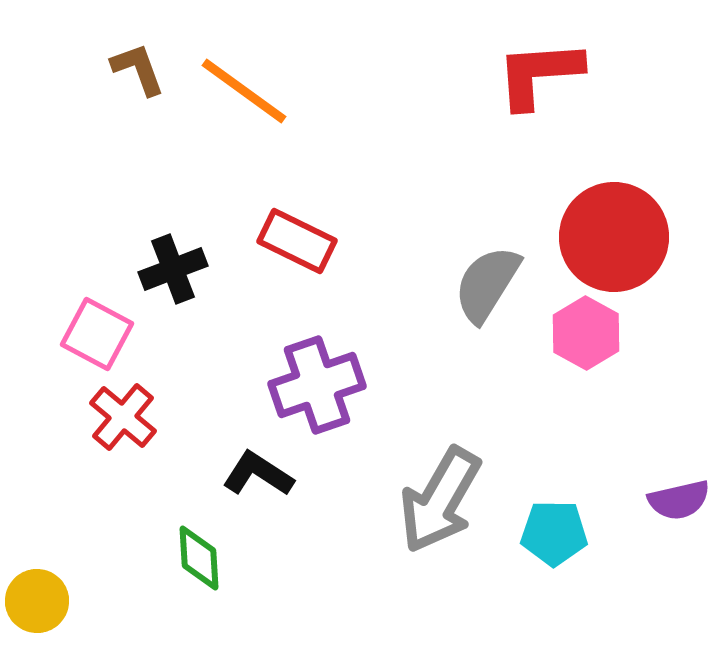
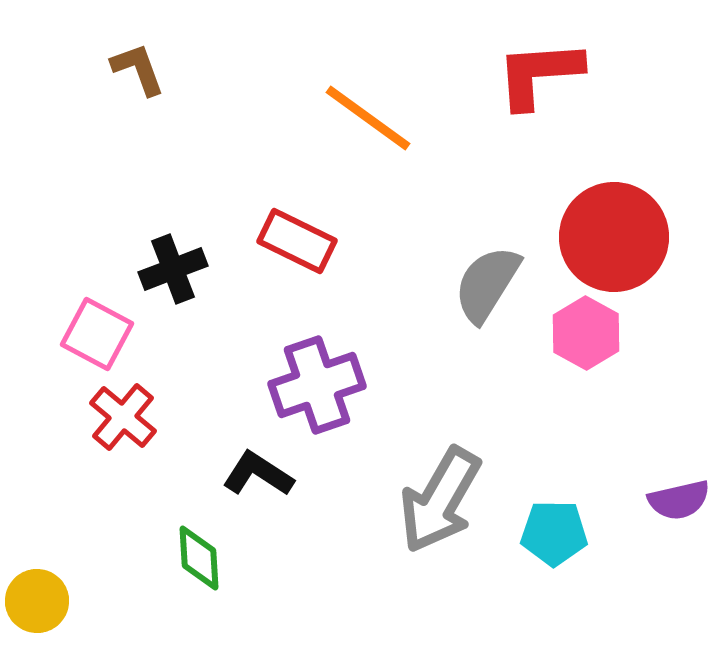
orange line: moved 124 px right, 27 px down
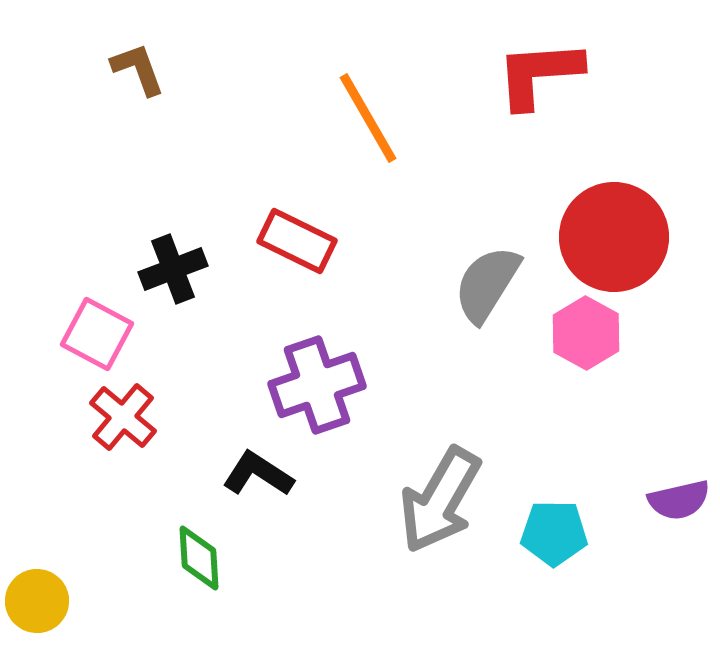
orange line: rotated 24 degrees clockwise
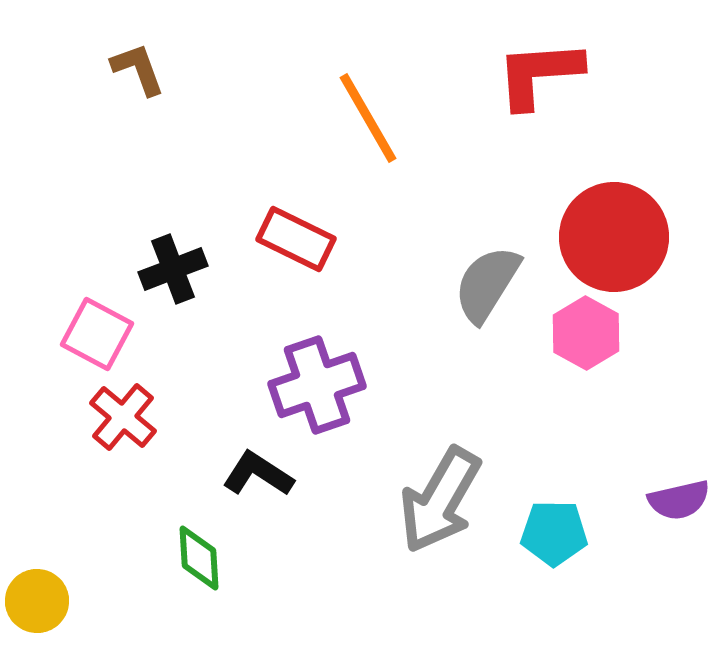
red rectangle: moved 1 px left, 2 px up
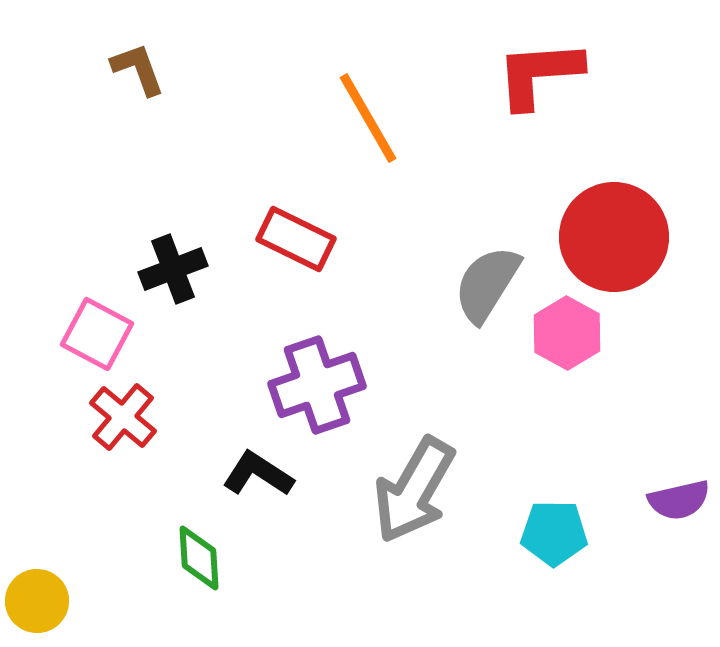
pink hexagon: moved 19 px left
gray arrow: moved 26 px left, 10 px up
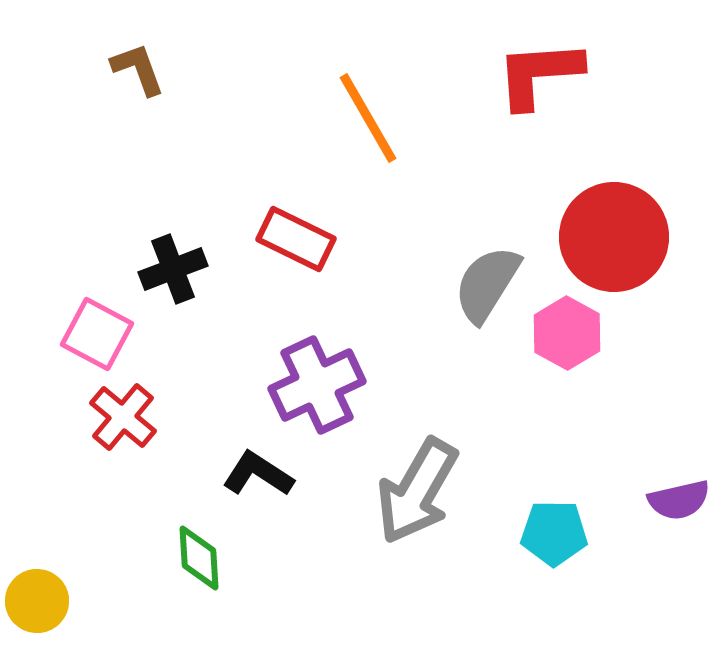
purple cross: rotated 6 degrees counterclockwise
gray arrow: moved 3 px right, 1 px down
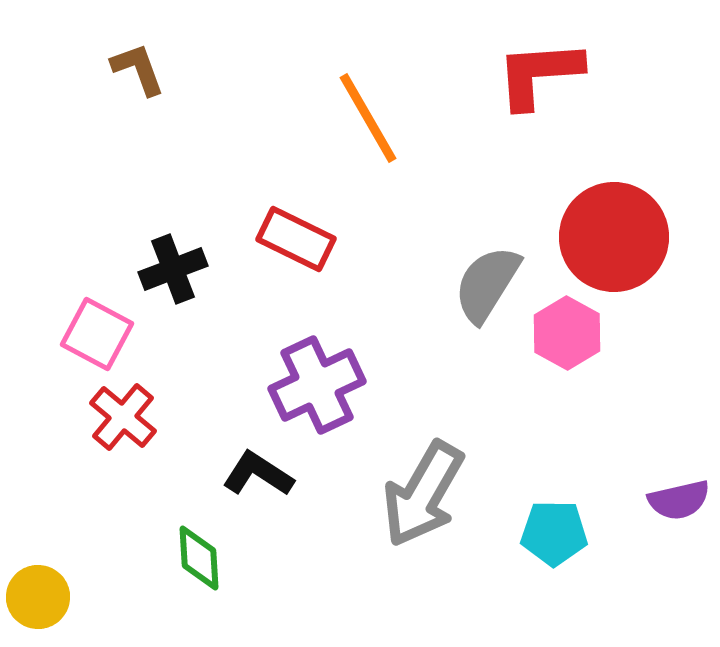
gray arrow: moved 6 px right, 3 px down
yellow circle: moved 1 px right, 4 px up
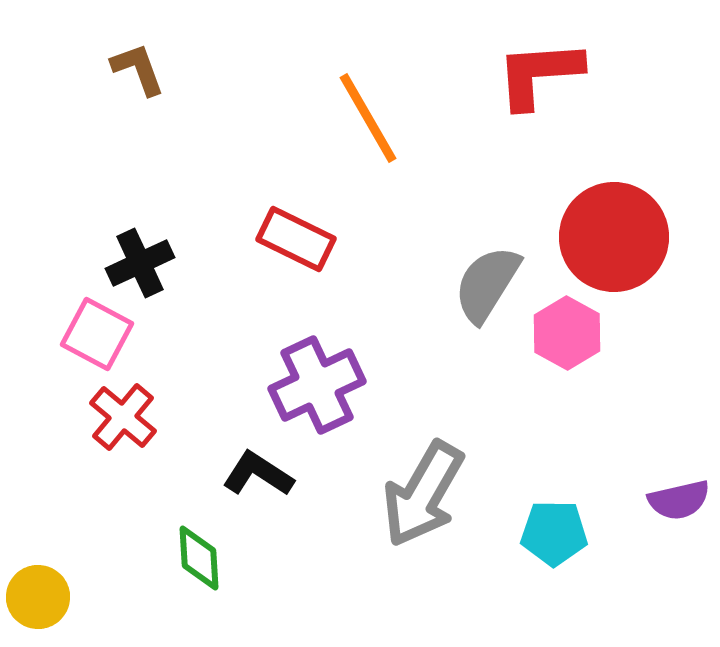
black cross: moved 33 px left, 6 px up; rotated 4 degrees counterclockwise
